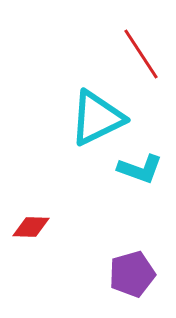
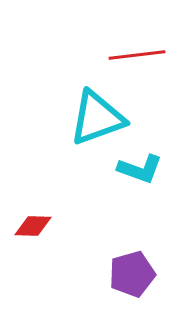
red line: moved 4 px left, 1 px down; rotated 64 degrees counterclockwise
cyan triangle: rotated 6 degrees clockwise
red diamond: moved 2 px right, 1 px up
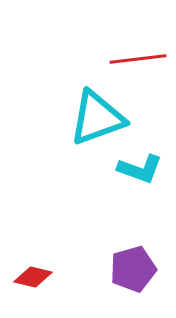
red line: moved 1 px right, 4 px down
red diamond: moved 51 px down; rotated 12 degrees clockwise
purple pentagon: moved 1 px right, 5 px up
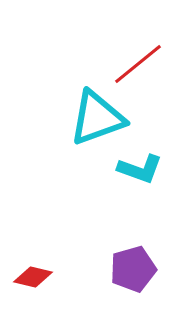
red line: moved 5 px down; rotated 32 degrees counterclockwise
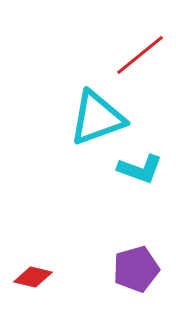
red line: moved 2 px right, 9 px up
purple pentagon: moved 3 px right
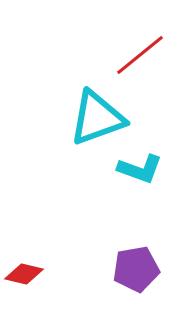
purple pentagon: rotated 6 degrees clockwise
red diamond: moved 9 px left, 3 px up
